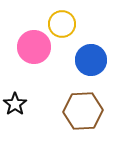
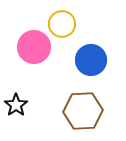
black star: moved 1 px right, 1 px down
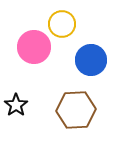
brown hexagon: moved 7 px left, 1 px up
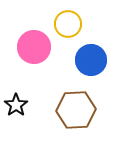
yellow circle: moved 6 px right
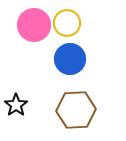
yellow circle: moved 1 px left, 1 px up
pink circle: moved 22 px up
blue circle: moved 21 px left, 1 px up
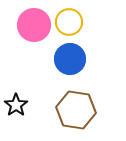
yellow circle: moved 2 px right, 1 px up
brown hexagon: rotated 12 degrees clockwise
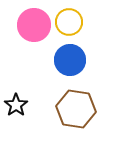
blue circle: moved 1 px down
brown hexagon: moved 1 px up
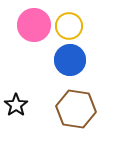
yellow circle: moved 4 px down
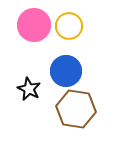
blue circle: moved 4 px left, 11 px down
black star: moved 13 px right, 16 px up; rotated 10 degrees counterclockwise
